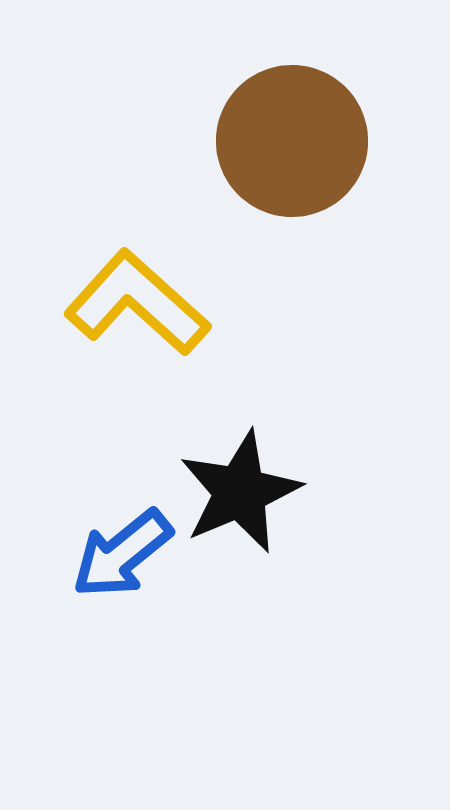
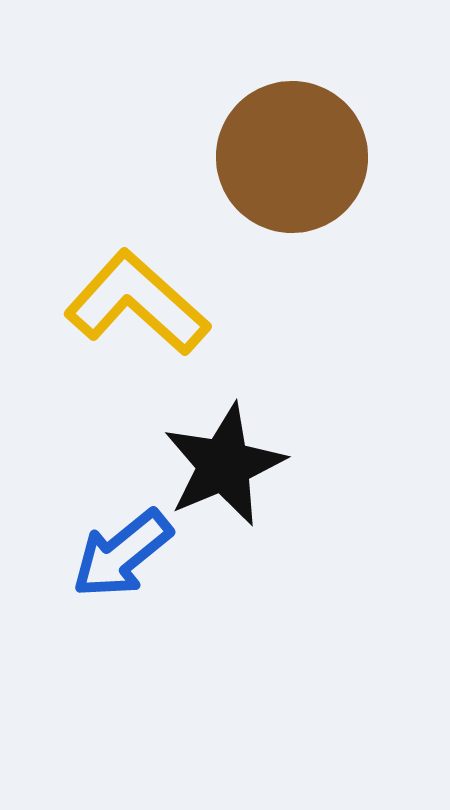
brown circle: moved 16 px down
black star: moved 16 px left, 27 px up
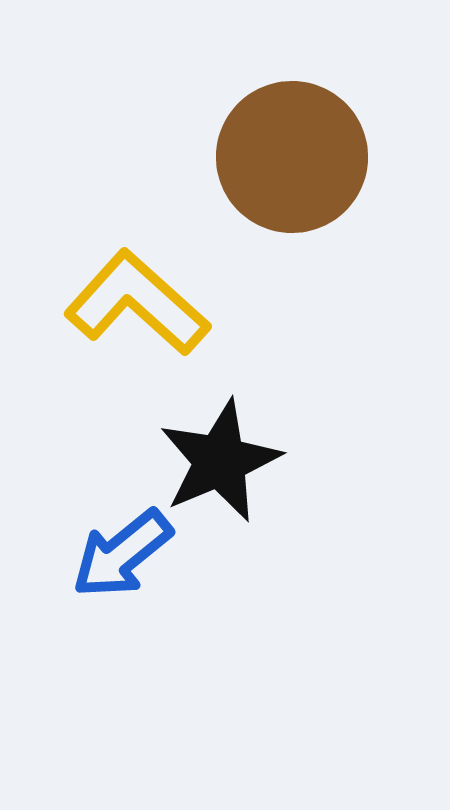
black star: moved 4 px left, 4 px up
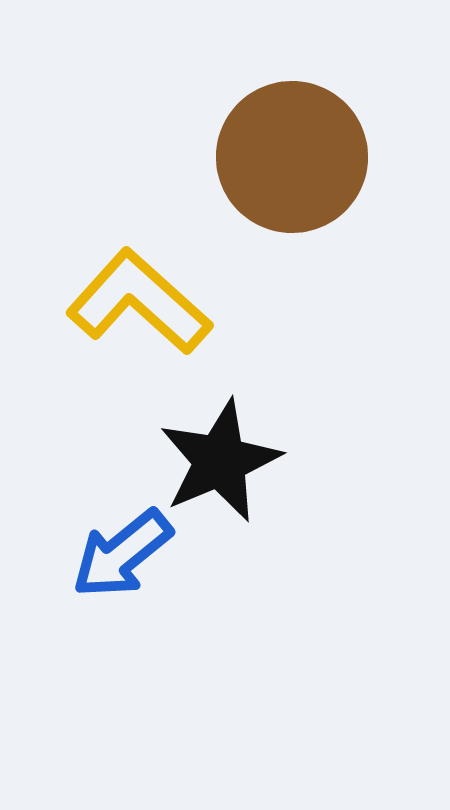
yellow L-shape: moved 2 px right, 1 px up
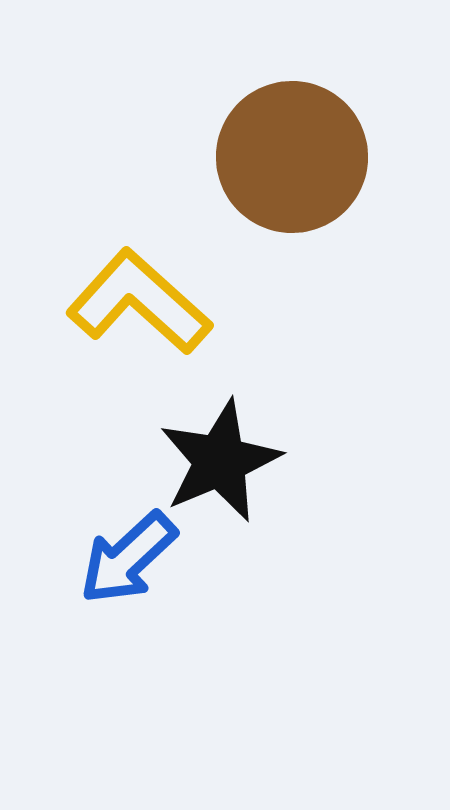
blue arrow: moved 6 px right, 4 px down; rotated 4 degrees counterclockwise
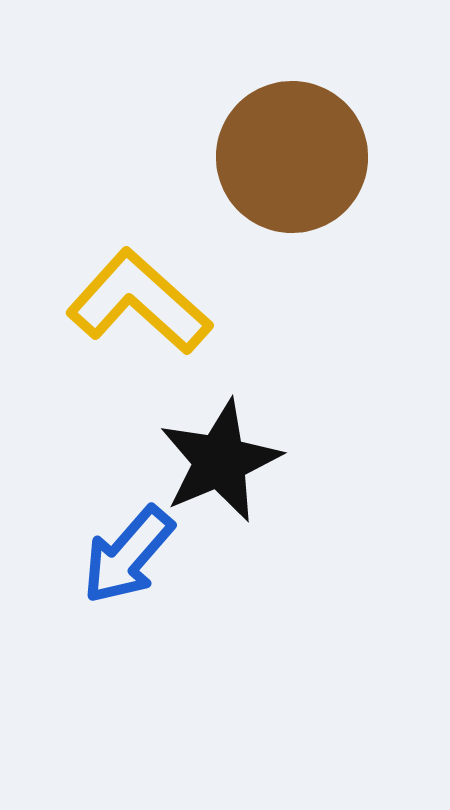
blue arrow: moved 3 px up; rotated 6 degrees counterclockwise
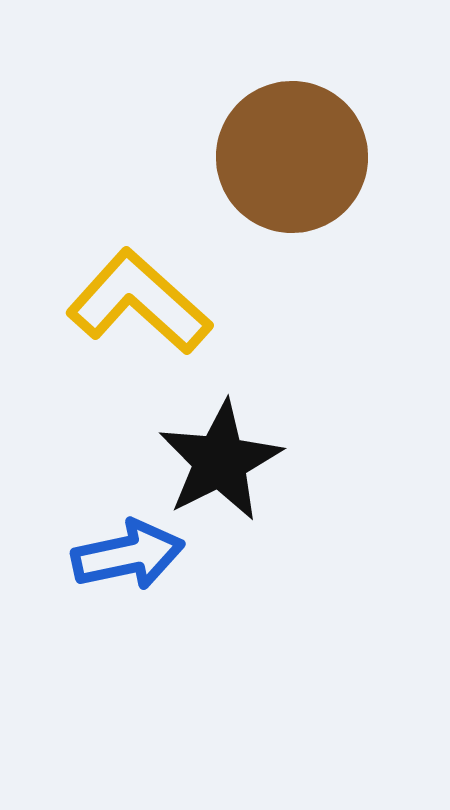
black star: rotated 4 degrees counterclockwise
blue arrow: rotated 143 degrees counterclockwise
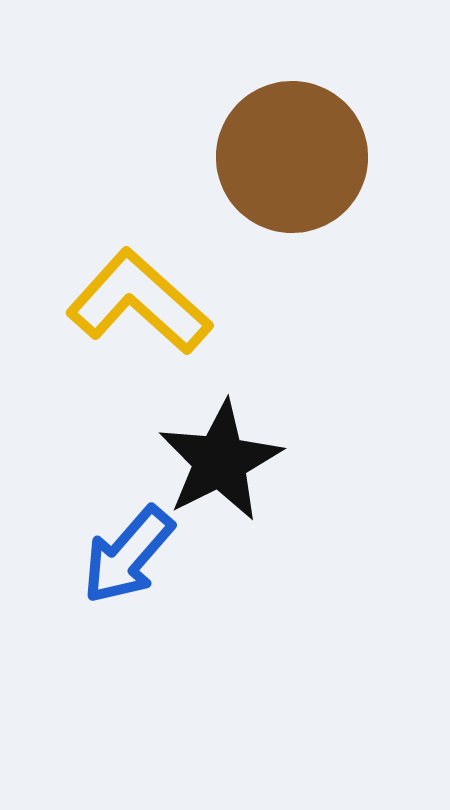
blue arrow: rotated 143 degrees clockwise
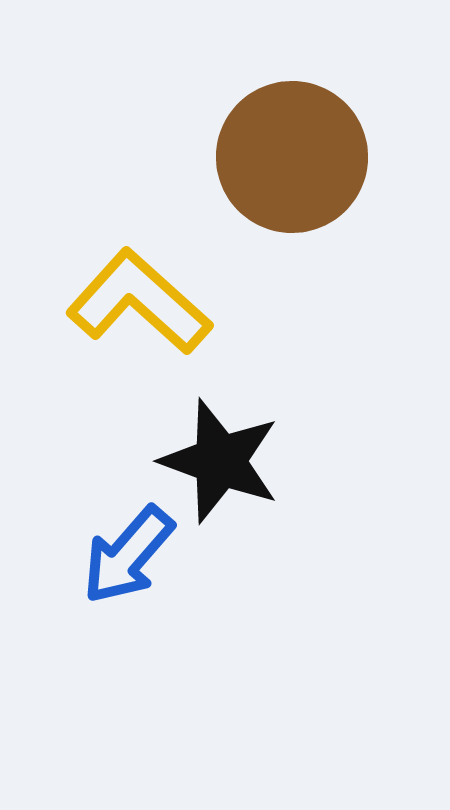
black star: rotated 25 degrees counterclockwise
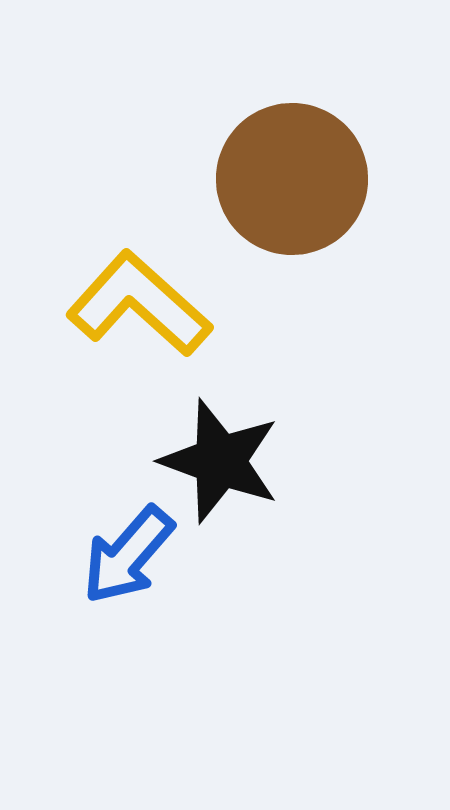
brown circle: moved 22 px down
yellow L-shape: moved 2 px down
